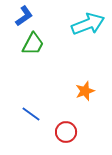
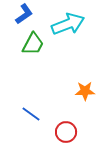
blue L-shape: moved 2 px up
cyan arrow: moved 20 px left
orange star: rotated 18 degrees clockwise
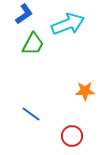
red circle: moved 6 px right, 4 px down
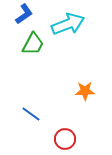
red circle: moved 7 px left, 3 px down
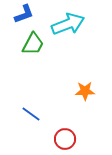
blue L-shape: rotated 15 degrees clockwise
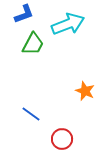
orange star: rotated 24 degrees clockwise
red circle: moved 3 px left
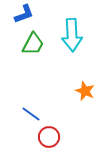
cyan arrow: moved 4 px right, 11 px down; rotated 108 degrees clockwise
red circle: moved 13 px left, 2 px up
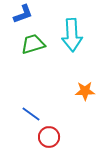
blue L-shape: moved 1 px left
green trapezoid: rotated 135 degrees counterclockwise
orange star: rotated 24 degrees counterclockwise
